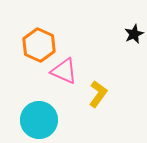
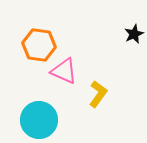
orange hexagon: rotated 16 degrees counterclockwise
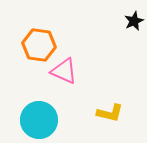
black star: moved 13 px up
yellow L-shape: moved 12 px right, 19 px down; rotated 68 degrees clockwise
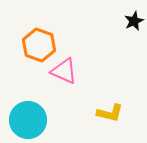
orange hexagon: rotated 12 degrees clockwise
cyan circle: moved 11 px left
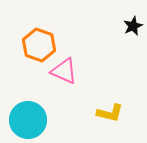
black star: moved 1 px left, 5 px down
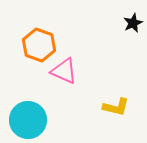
black star: moved 3 px up
yellow L-shape: moved 6 px right, 6 px up
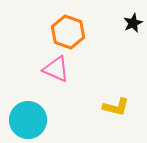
orange hexagon: moved 29 px right, 13 px up
pink triangle: moved 8 px left, 2 px up
